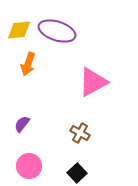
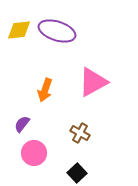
orange arrow: moved 17 px right, 26 px down
pink circle: moved 5 px right, 13 px up
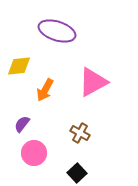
yellow diamond: moved 36 px down
orange arrow: rotated 10 degrees clockwise
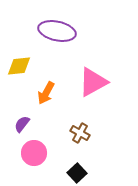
purple ellipse: rotated 6 degrees counterclockwise
orange arrow: moved 1 px right, 3 px down
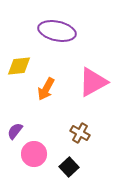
orange arrow: moved 4 px up
purple semicircle: moved 7 px left, 7 px down
pink circle: moved 1 px down
black square: moved 8 px left, 6 px up
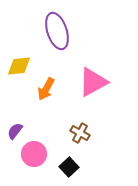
purple ellipse: rotated 60 degrees clockwise
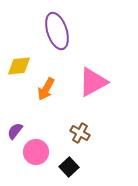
pink circle: moved 2 px right, 2 px up
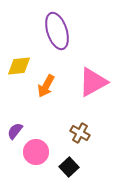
orange arrow: moved 3 px up
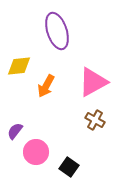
brown cross: moved 15 px right, 13 px up
black square: rotated 12 degrees counterclockwise
